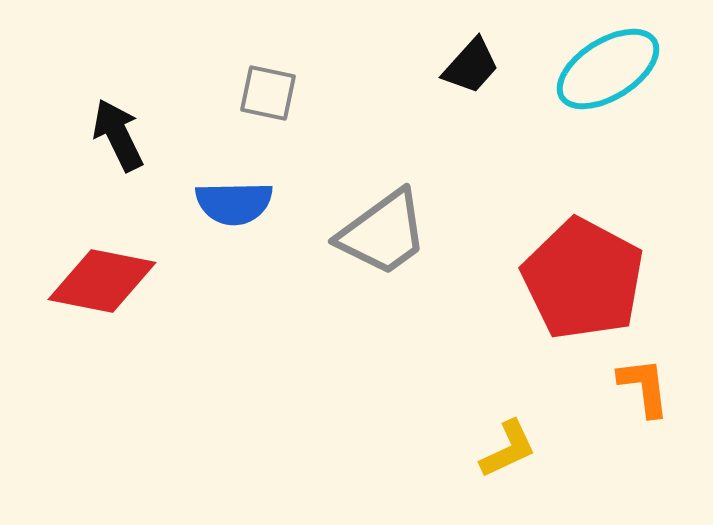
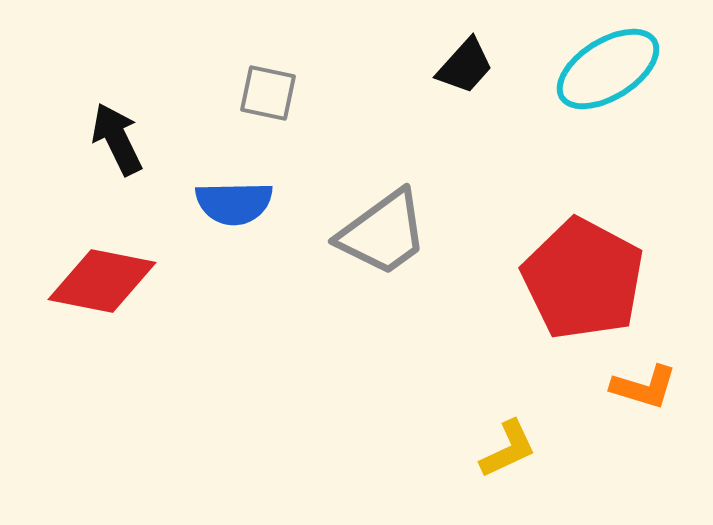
black trapezoid: moved 6 px left
black arrow: moved 1 px left, 4 px down
orange L-shape: rotated 114 degrees clockwise
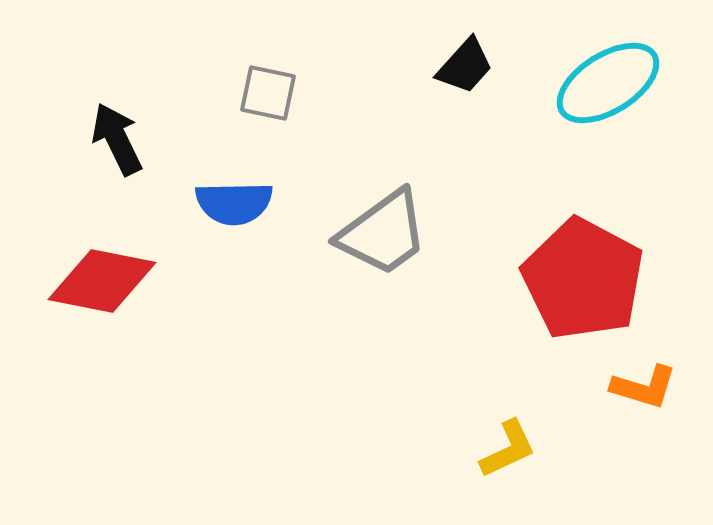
cyan ellipse: moved 14 px down
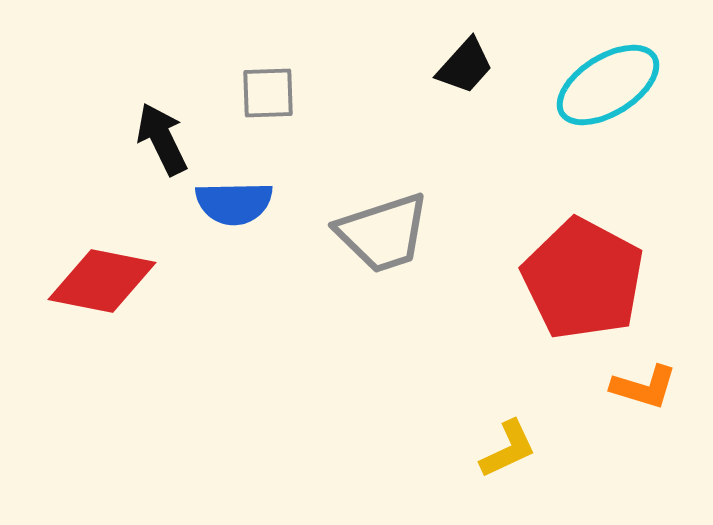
cyan ellipse: moved 2 px down
gray square: rotated 14 degrees counterclockwise
black arrow: moved 45 px right
gray trapezoid: rotated 18 degrees clockwise
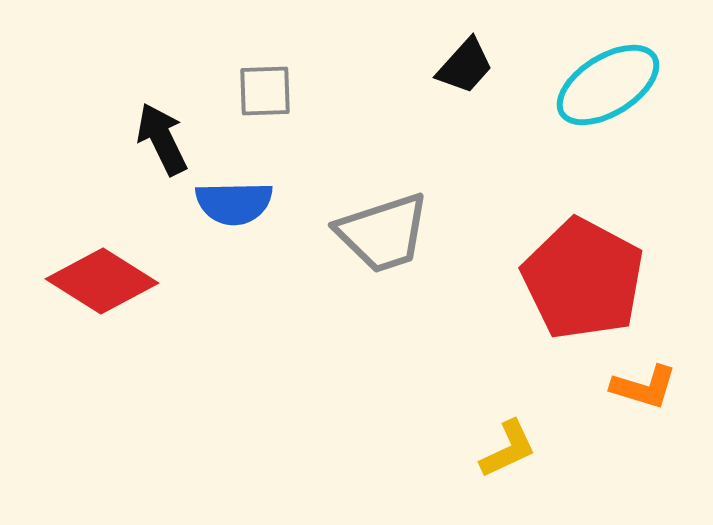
gray square: moved 3 px left, 2 px up
red diamond: rotated 21 degrees clockwise
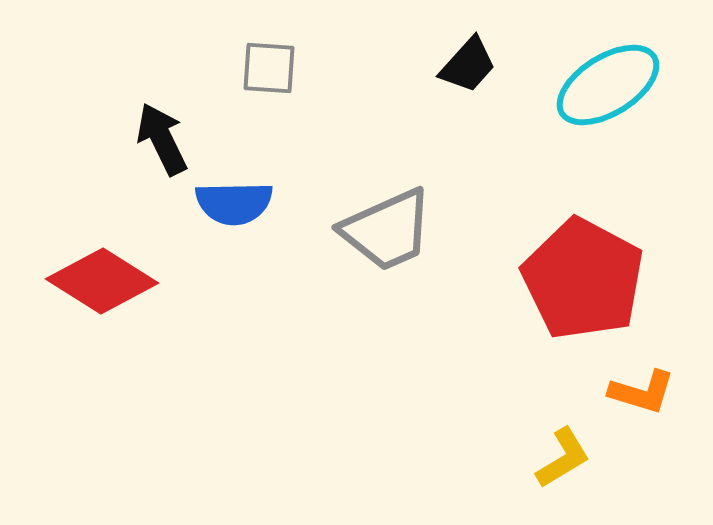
black trapezoid: moved 3 px right, 1 px up
gray square: moved 4 px right, 23 px up; rotated 6 degrees clockwise
gray trapezoid: moved 4 px right, 3 px up; rotated 6 degrees counterclockwise
orange L-shape: moved 2 px left, 5 px down
yellow L-shape: moved 55 px right, 9 px down; rotated 6 degrees counterclockwise
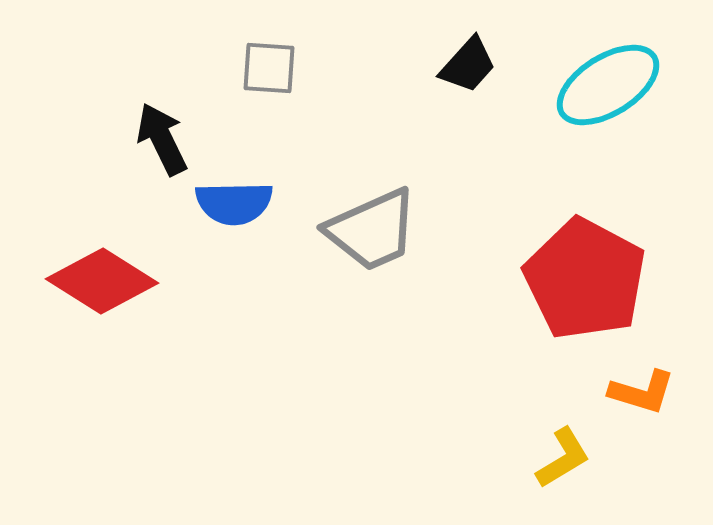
gray trapezoid: moved 15 px left
red pentagon: moved 2 px right
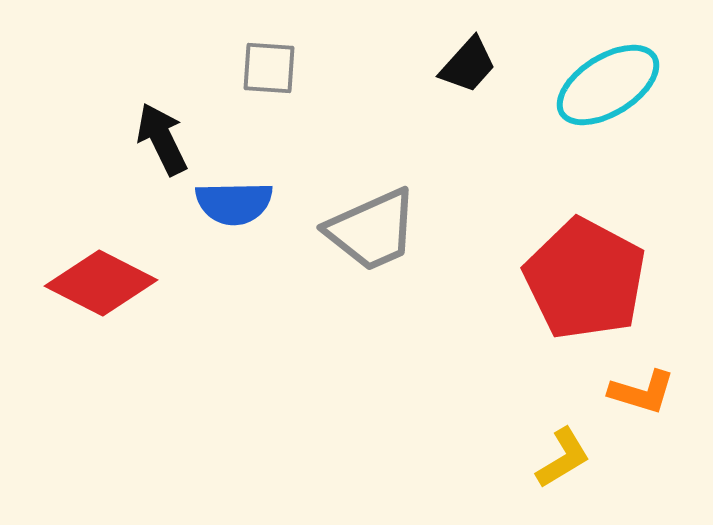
red diamond: moved 1 px left, 2 px down; rotated 5 degrees counterclockwise
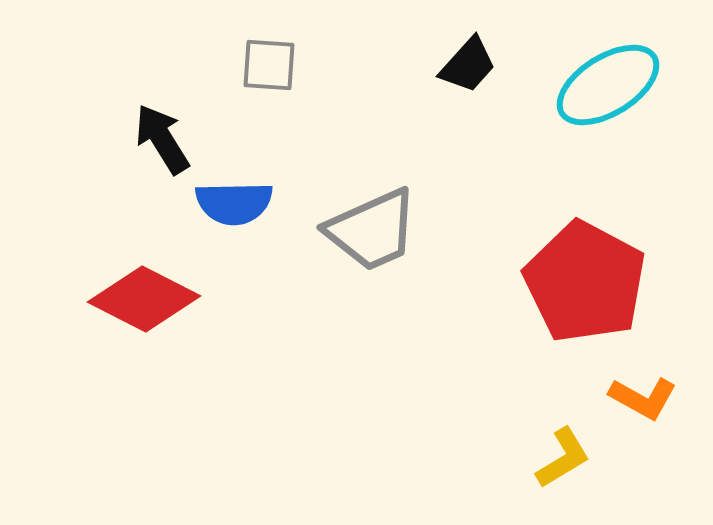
gray square: moved 3 px up
black arrow: rotated 6 degrees counterclockwise
red pentagon: moved 3 px down
red diamond: moved 43 px right, 16 px down
orange L-shape: moved 1 px right, 6 px down; rotated 12 degrees clockwise
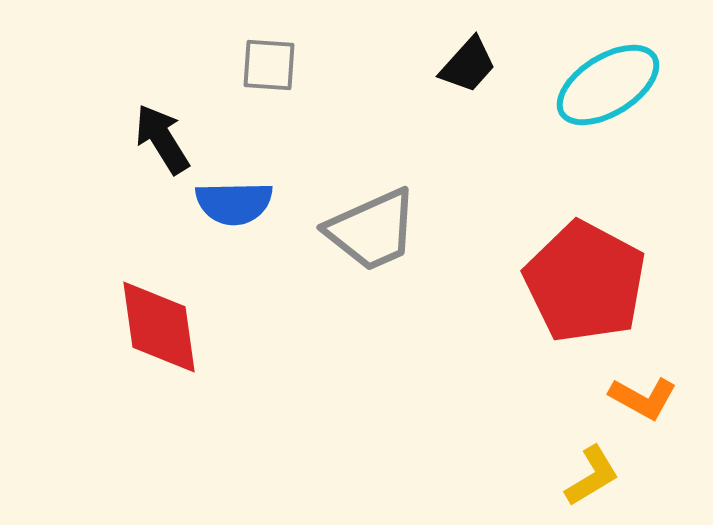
red diamond: moved 15 px right, 28 px down; rotated 55 degrees clockwise
yellow L-shape: moved 29 px right, 18 px down
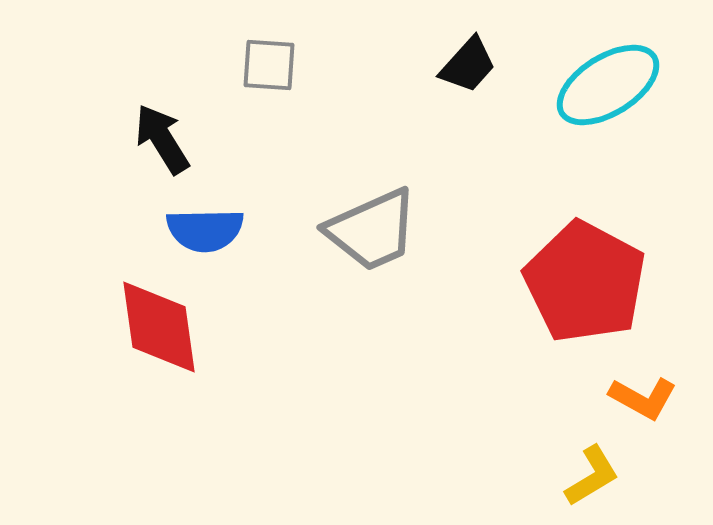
blue semicircle: moved 29 px left, 27 px down
